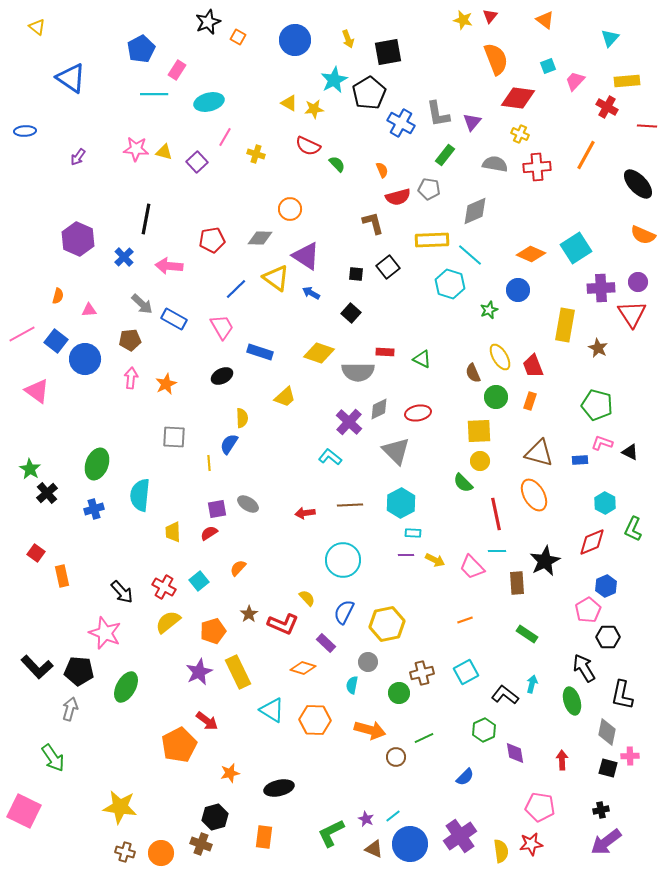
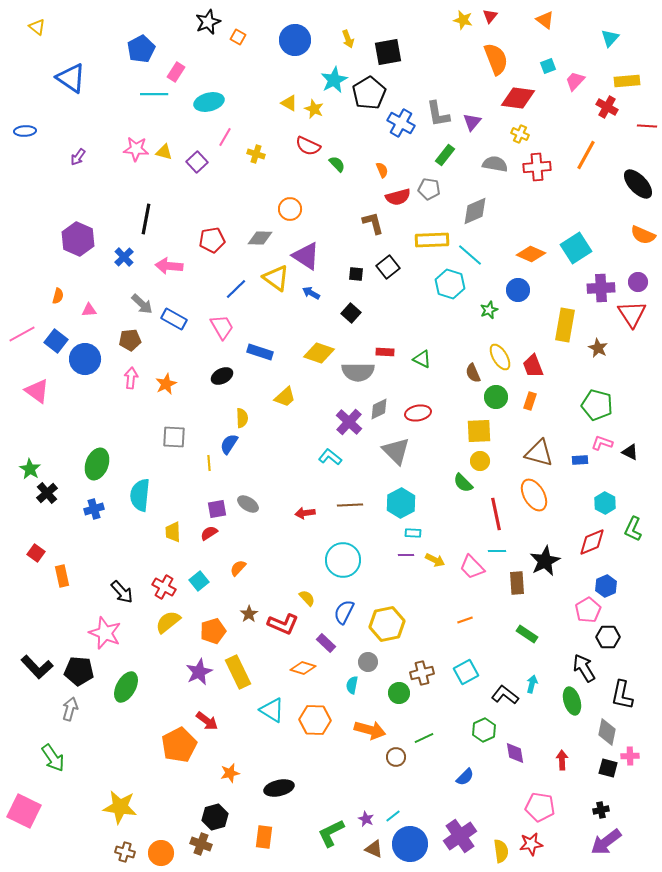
pink rectangle at (177, 70): moved 1 px left, 2 px down
yellow star at (314, 109): rotated 30 degrees clockwise
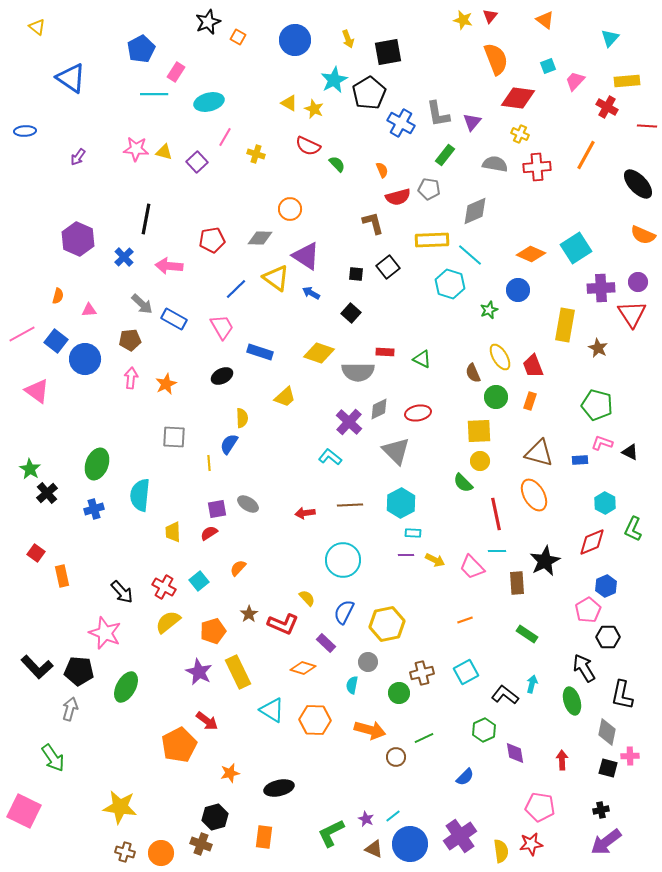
purple star at (199, 672): rotated 20 degrees counterclockwise
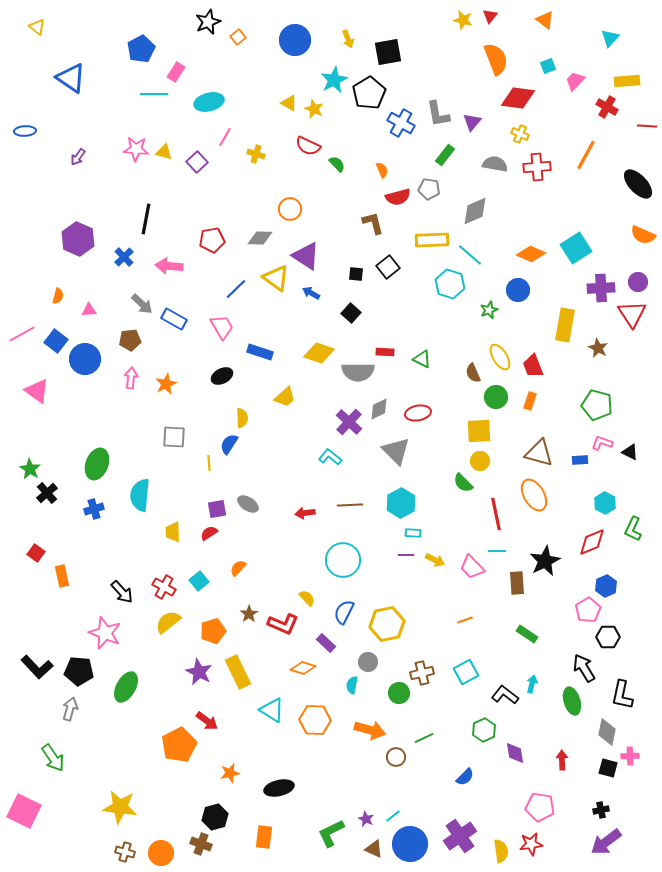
orange square at (238, 37): rotated 21 degrees clockwise
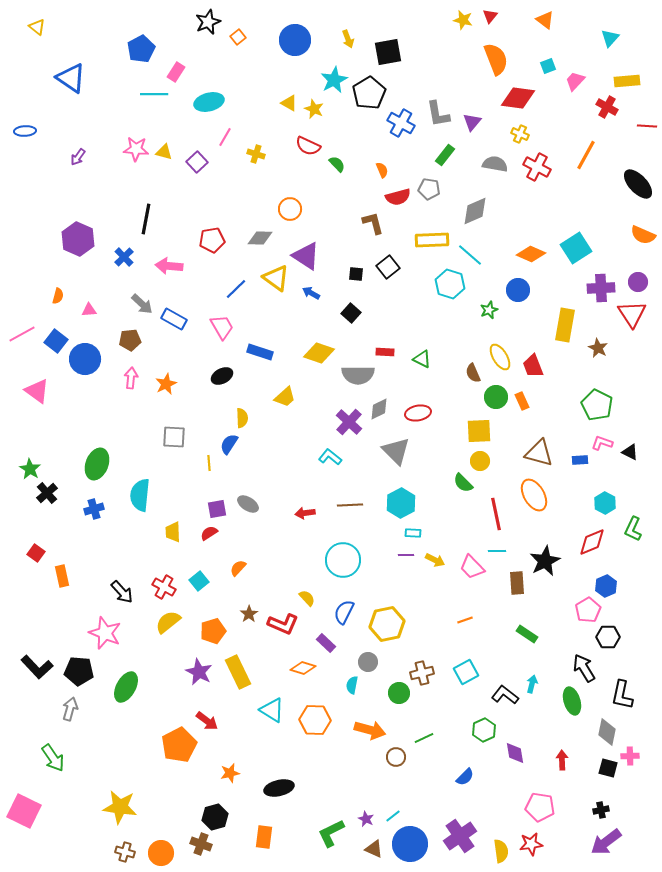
red cross at (537, 167): rotated 32 degrees clockwise
gray semicircle at (358, 372): moved 3 px down
orange rectangle at (530, 401): moved 8 px left; rotated 42 degrees counterclockwise
green pentagon at (597, 405): rotated 12 degrees clockwise
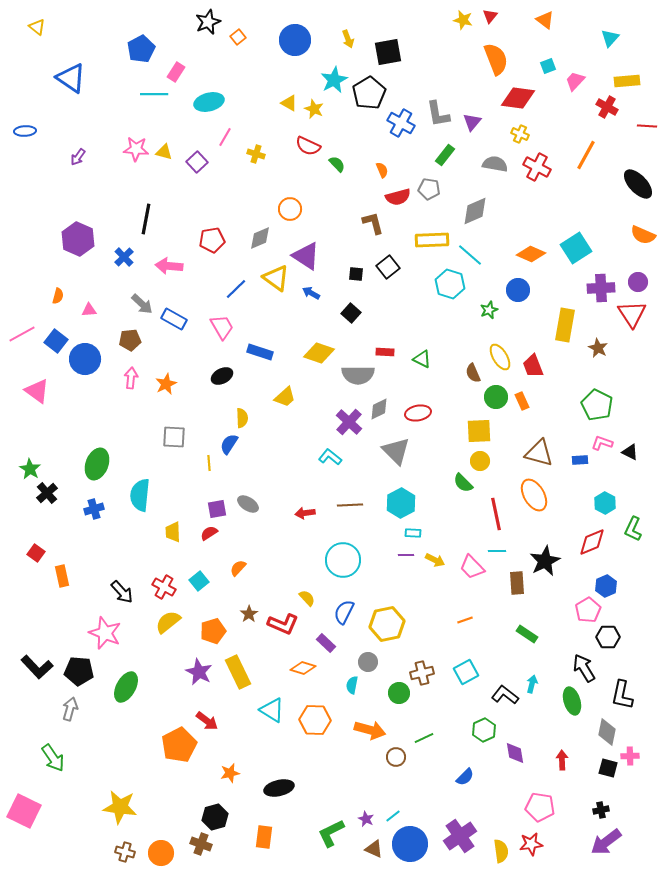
gray diamond at (260, 238): rotated 25 degrees counterclockwise
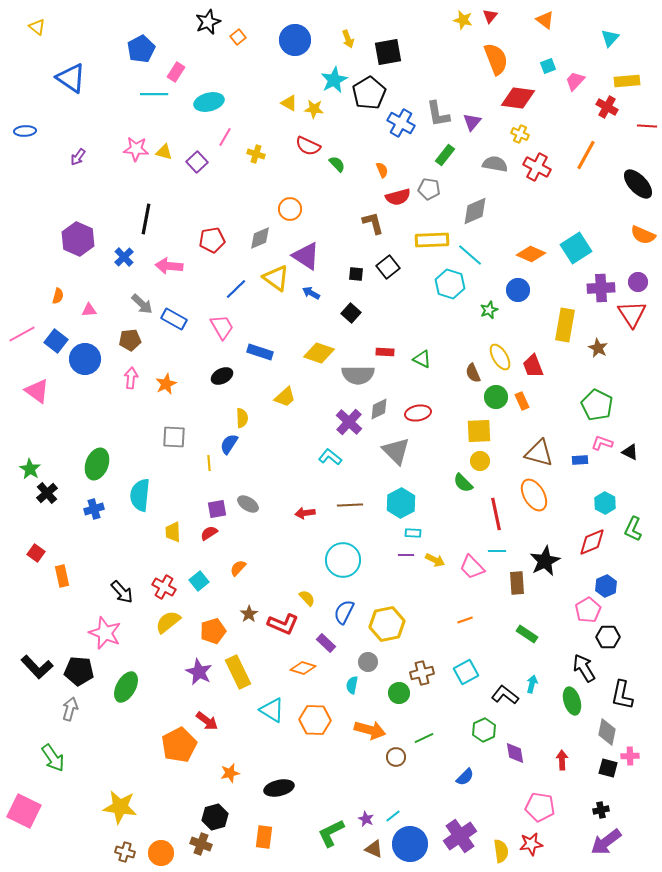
yellow star at (314, 109): rotated 18 degrees counterclockwise
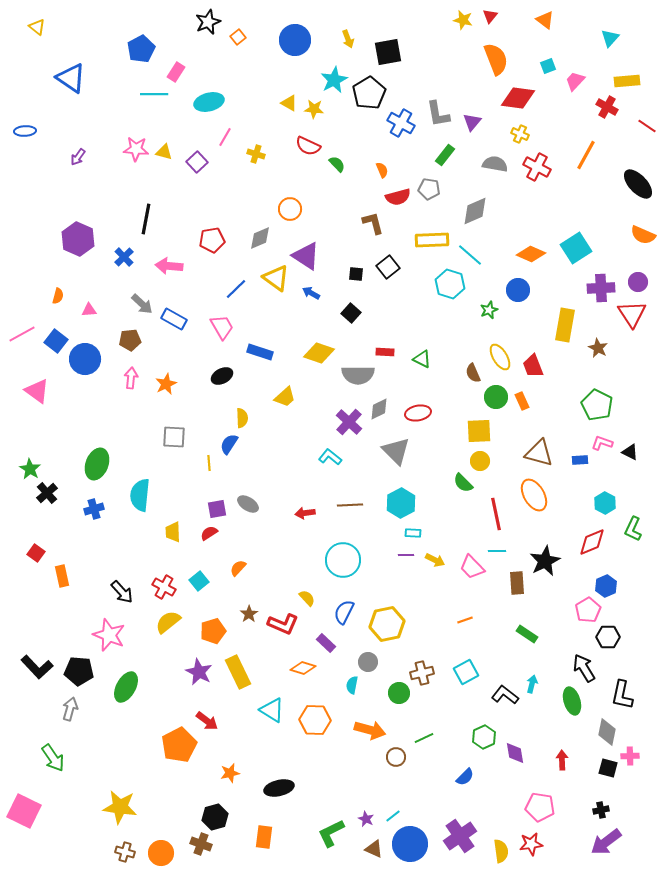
red line at (647, 126): rotated 30 degrees clockwise
pink star at (105, 633): moved 4 px right, 2 px down
green hexagon at (484, 730): moved 7 px down
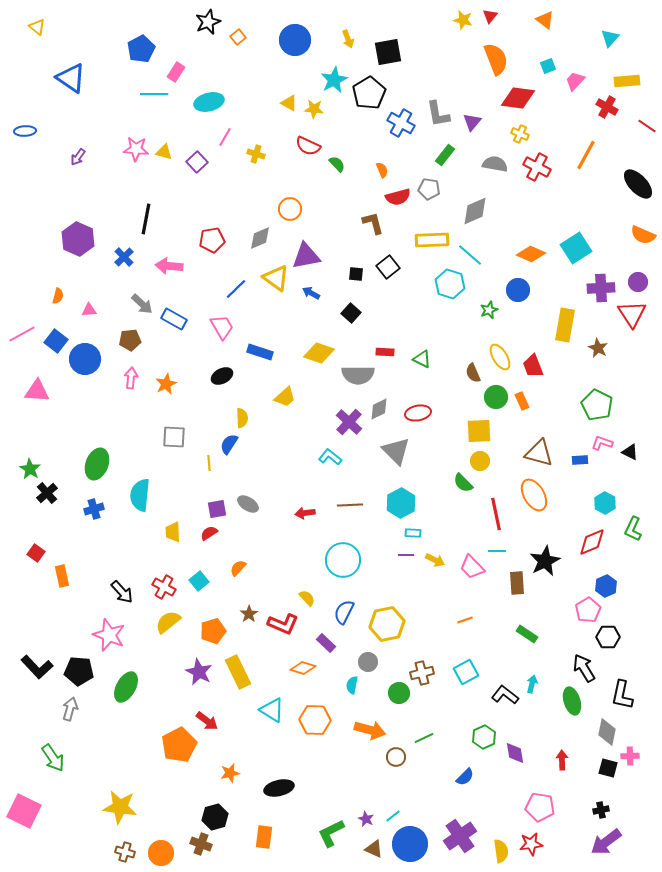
purple triangle at (306, 256): rotated 44 degrees counterclockwise
pink triangle at (37, 391): rotated 32 degrees counterclockwise
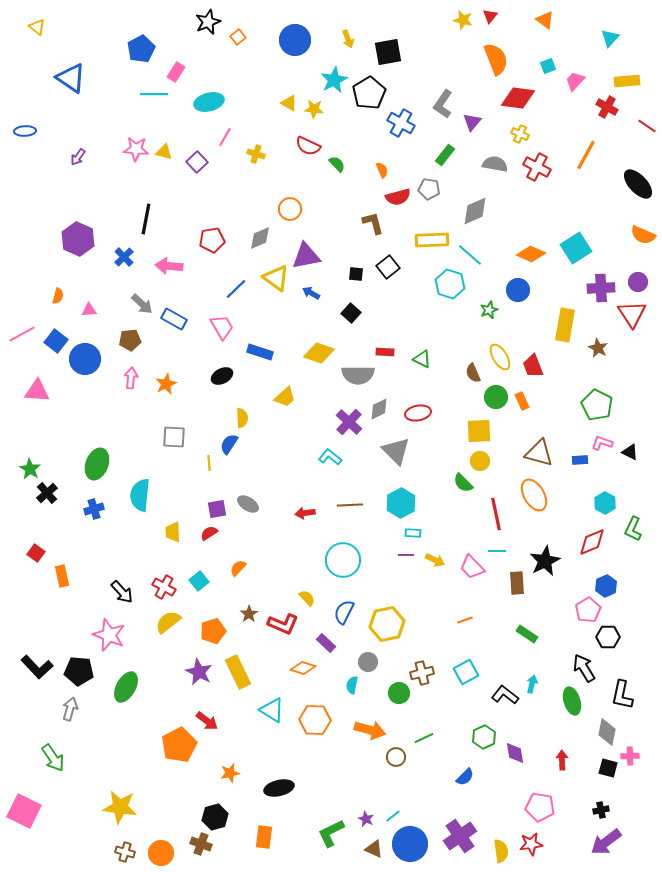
gray L-shape at (438, 114): moved 5 px right, 10 px up; rotated 44 degrees clockwise
